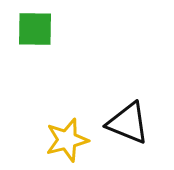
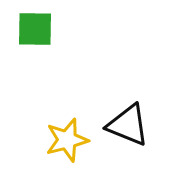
black triangle: moved 2 px down
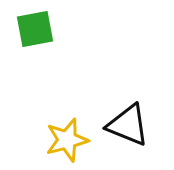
green square: rotated 12 degrees counterclockwise
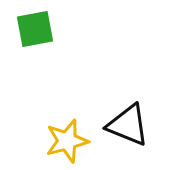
yellow star: moved 1 px down
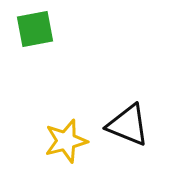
yellow star: moved 1 px left
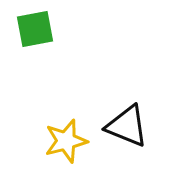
black triangle: moved 1 px left, 1 px down
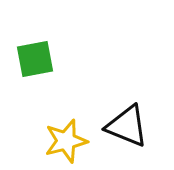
green square: moved 30 px down
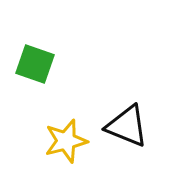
green square: moved 5 px down; rotated 30 degrees clockwise
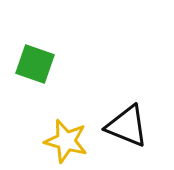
yellow star: rotated 30 degrees clockwise
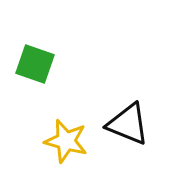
black triangle: moved 1 px right, 2 px up
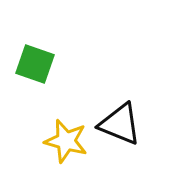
black triangle: moved 8 px left
